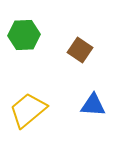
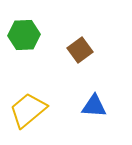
brown square: rotated 20 degrees clockwise
blue triangle: moved 1 px right, 1 px down
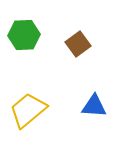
brown square: moved 2 px left, 6 px up
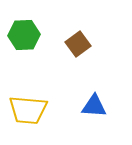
yellow trapezoid: rotated 135 degrees counterclockwise
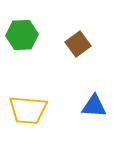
green hexagon: moved 2 px left
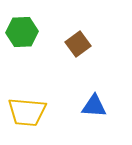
green hexagon: moved 3 px up
yellow trapezoid: moved 1 px left, 2 px down
